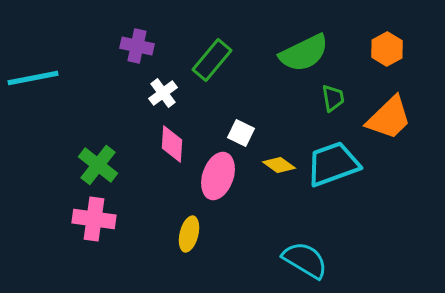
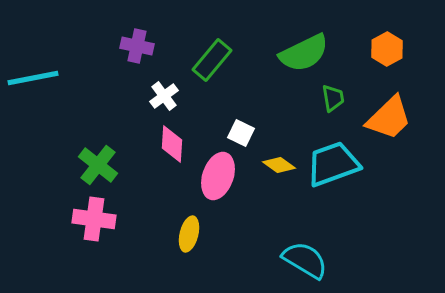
white cross: moved 1 px right, 3 px down
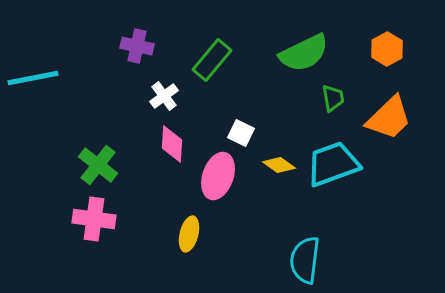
cyan semicircle: rotated 114 degrees counterclockwise
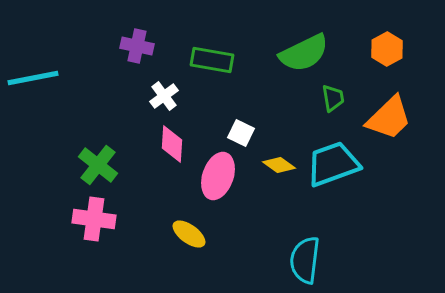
green rectangle: rotated 60 degrees clockwise
yellow ellipse: rotated 68 degrees counterclockwise
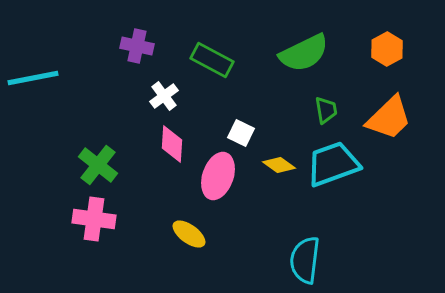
green rectangle: rotated 18 degrees clockwise
green trapezoid: moved 7 px left, 12 px down
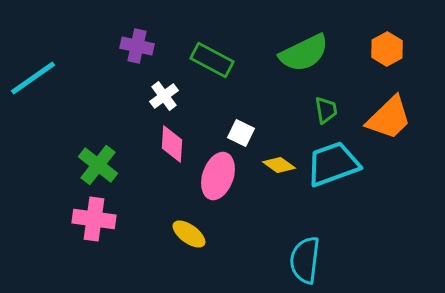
cyan line: rotated 24 degrees counterclockwise
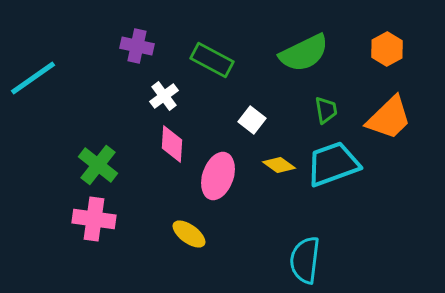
white square: moved 11 px right, 13 px up; rotated 12 degrees clockwise
